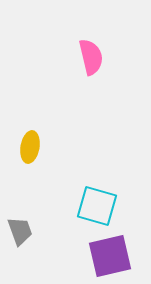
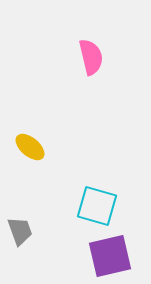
yellow ellipse: rotated 60 degrees counterclockwise
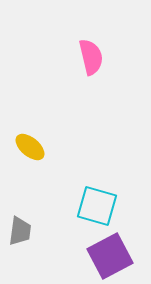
gray trapezoid: rotated 28 degrees clockwise
purple square: rotated 15 degrees counterclockwise
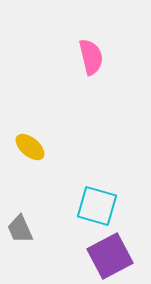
gray trapezoid: moved 2 px up; rotated 148 degrees clockwise
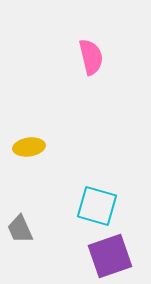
yellow ellipse: moved 1 px left; rotated 48 degrees counterclockwise
purple square: rotated 9 degrees clockwise
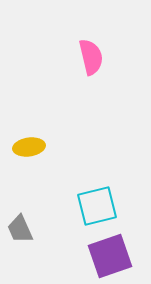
cyan square: rotated 30 degrees counterclockwise
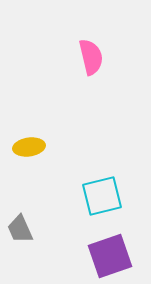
cyan square: moved 5 px right, 10 px up
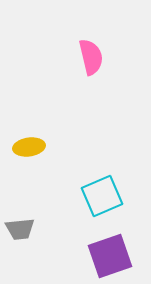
cyan square: rotated 9 degrees counterclockwise
gray trapezoid: rotated 72 degrees counterclockwise
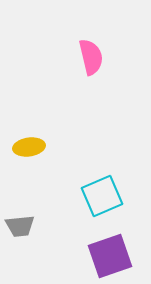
gray trapezoid: moved 3 px up
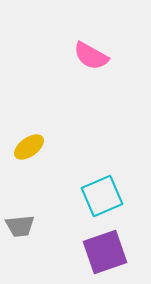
pink semicircle: moved 1 px up; rotated 132 degrees clockwise
yellow ellipse: rotated 28 degrees counterclockwise
purple square: moved 5 px left, 4 px up
